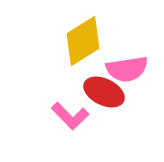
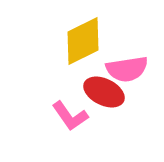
yellow diamond: rotated 6 degrees clockwise
pink L-shape: rotated 9 degrees clockwise
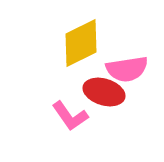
yellow diamond: moved 2 px left, 2 px down
red ellipse: rotated 9 degrees counterclockwise
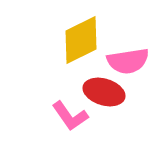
yellow diamond: moved 3 px up
pink semicircle: moved 1 px right, 8 px up
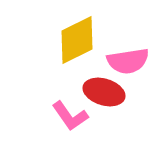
yellow diamond: moved 4 px left
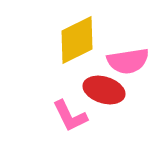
red ellipse: moved 2 px up
pink L-shape: rotated 9 degrees clockwise
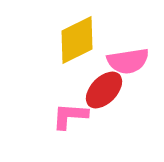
red ellipse: rotated 63 degrees counterclockwise
pink L-shape: rotated 120 degrees clockwise
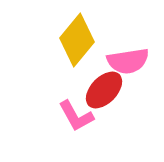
yellow diamond: rotated 24 degrees counterclockwise
pink L-shape: moved 6 px right; rotated 123 degrees counterclockwise
